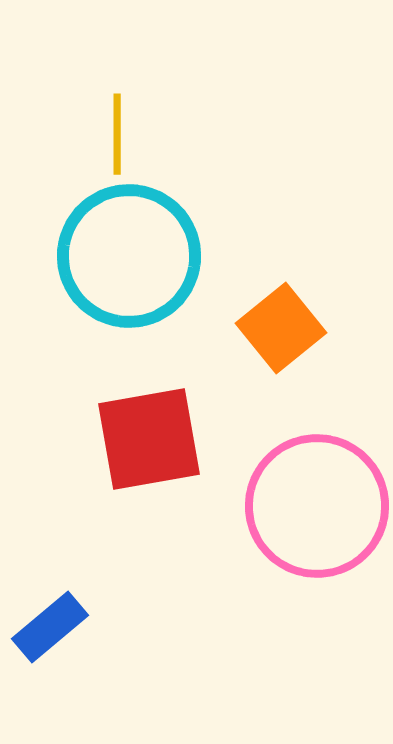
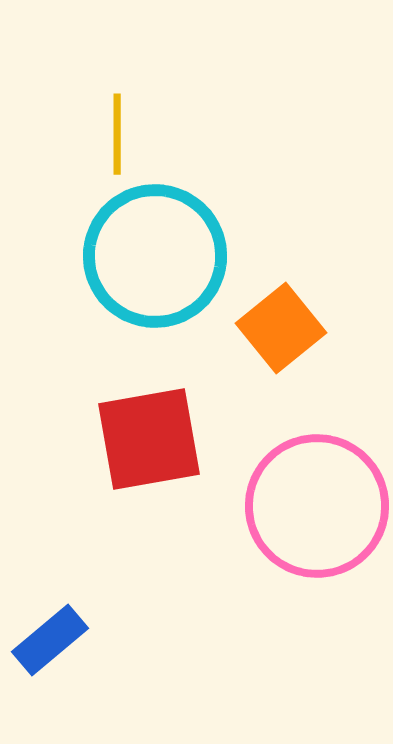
cyan circle: moved 26 px right
blue rectangle: moved 13 px down
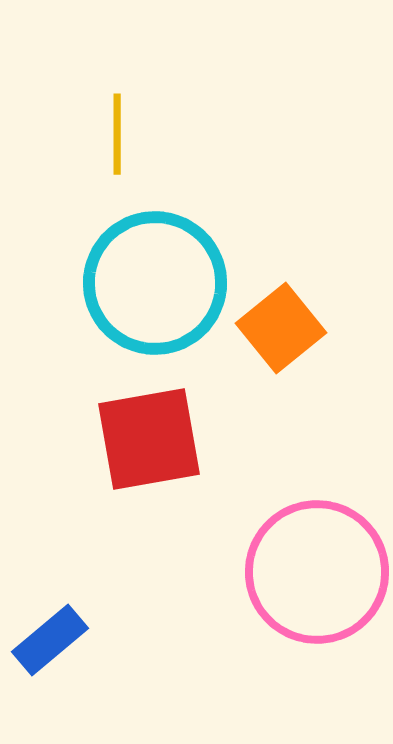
cyan circle: moved 27 px down
pink circle: moved 66 px down
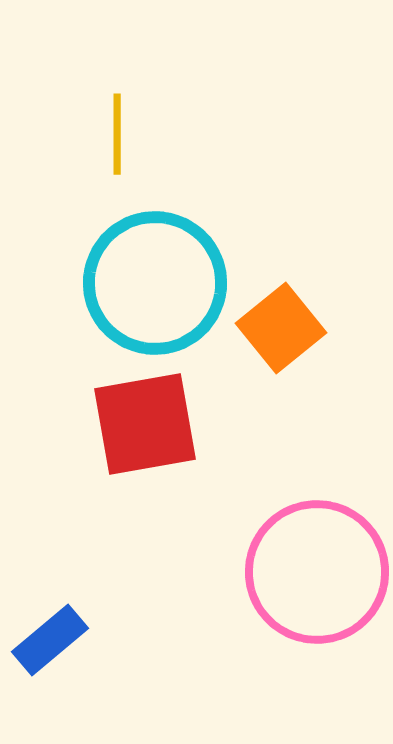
red square: moved 4 px left, 15 px up
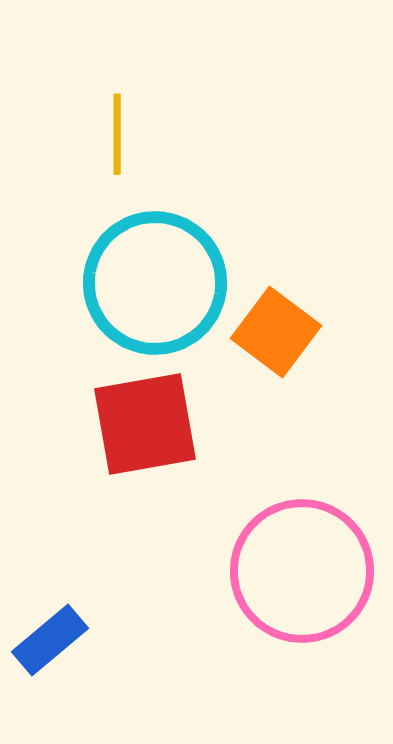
orange square: moved 5 px left, 4 px down; rotated 14 degrees counterclockwise
pink circle: moved 15 px left, 1 px up
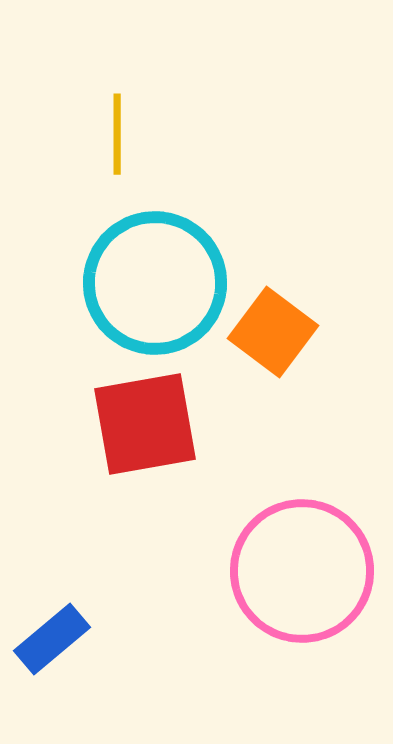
orange square: moved 3 px left
blue rectangle: moved 2 px right, 1 px up
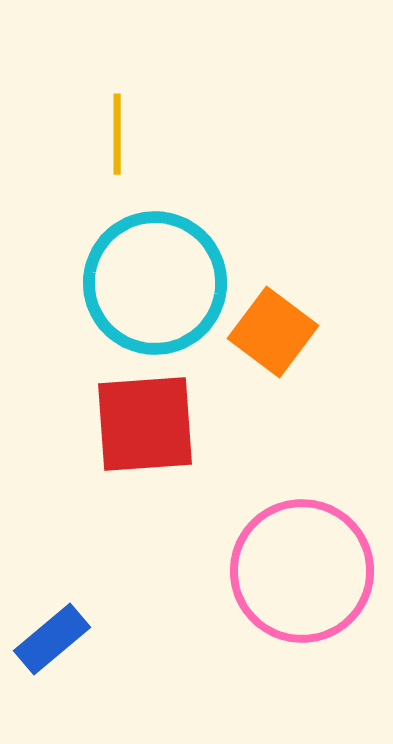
red square: rotated 6 degrees clockwise
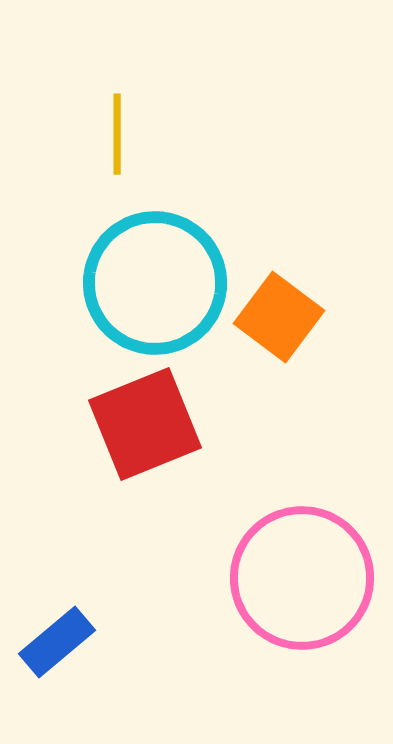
orange square: moved 6 px right, 15 px up
red square: rotated 18 degrees counterclockwise
pink circle: moved 7 px down
blue rectangle: moved 5 px right, 3 px down
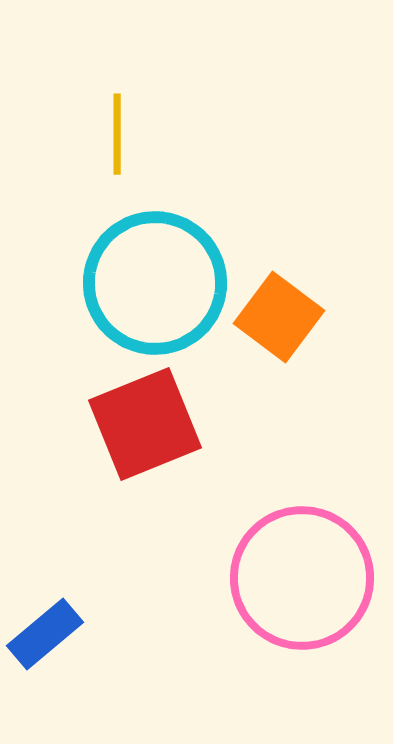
blue rectangle: moved 12 px left, 8 px up
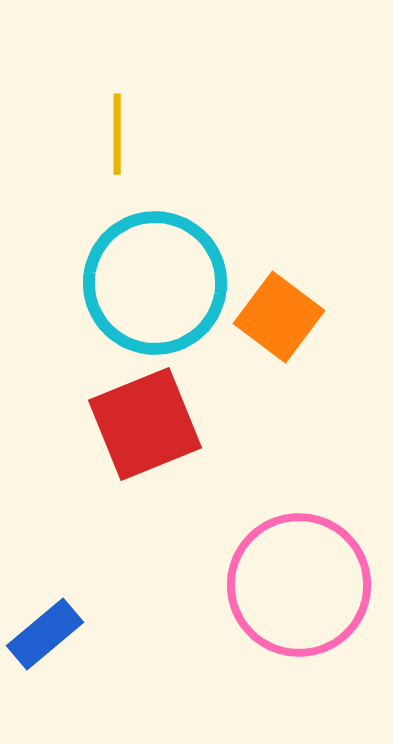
pink circle: moved 3 px left, 7 px down
